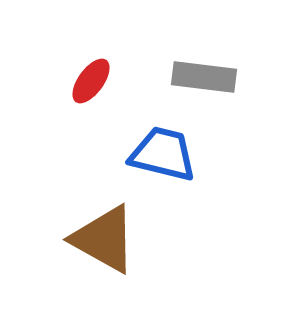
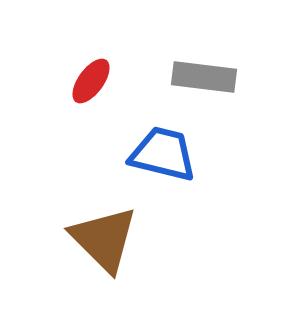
brown triangle: rotated 16 degrees clockwise
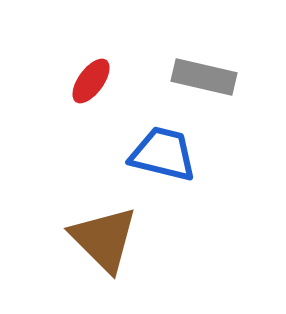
gray rectangle: rotated 6 degrees clockwise
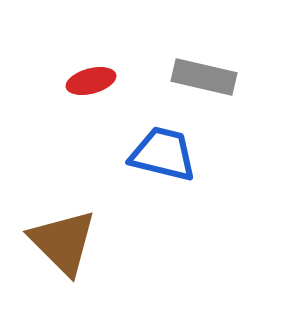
red ellipse: rotated 39 degrees clockwise
brown triangle: moved 41 px left, 3 px down
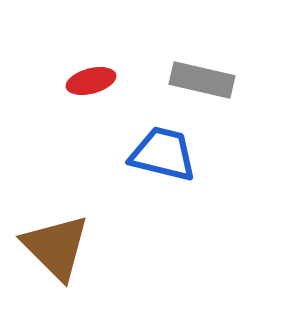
gray rectangle: moved 2 px left, 3 px down
brown triangle: moved 7 px left, 5 px down
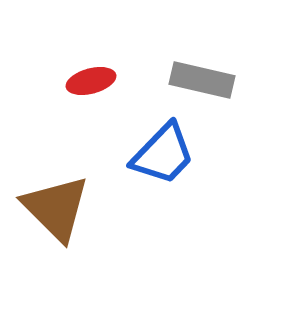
blue trapezoid: rotated 120 degrees clockwise
brown triangle: moved 39 px up
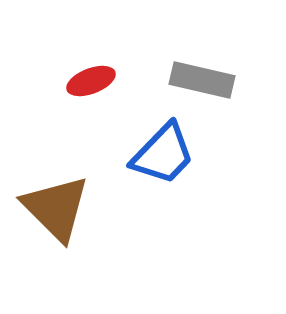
red ellipse: rotated 6 degrees counterclockwise
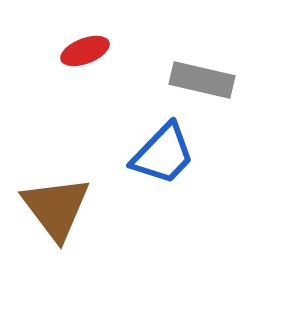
red ellipse: moved 6 px left, 30 px up
brown triangle: rotated 8 degrees clockwise
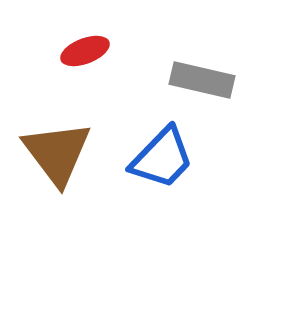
blue trapezoid: moved 1 px left, 4 px down
brown triangle: moved 1 px right, 55 px up
